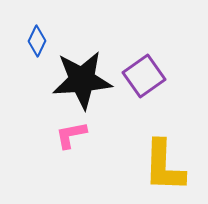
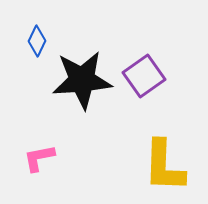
pink L-shape: moved 32 px left, 23 px down
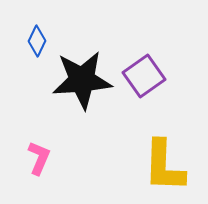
pink L-shape: rotated 124 degrees clockwise
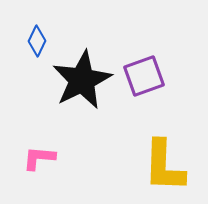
purple square: rotated 15 degrees clockwise
black star: rotated 22 degrees counterclockwise
pink L-shape: rotated 108 degrees counterclockwise
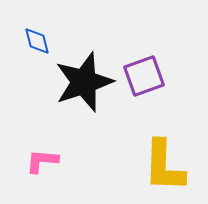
blue diamond: rotated 40 degrees counterclockwise
black star: moved 2 px right, 2 px down; rotated 8 degrees clockwise
pink L-shape: moved 3 px right, 3 px down
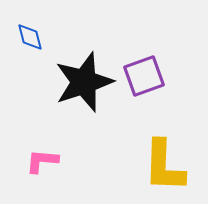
blue diamond: moved 7 px left, 4 px up
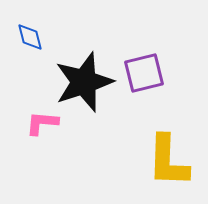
purple square: moved 3 px up; rotated 6 degrees clockwise
pink L-shape: moved 38 px up
yellow L-shape: moved 4 px right, 5 px up
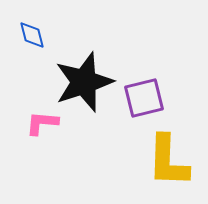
blue diamond: moved 2 px right, 2 px up
purple square: moved 25 px down
